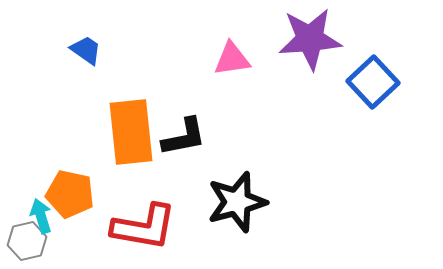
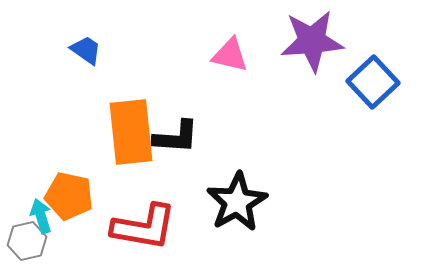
purple star: moved 2 px right, 2 px down
pink triangle: moved 2 px left, 4 px up; rotated 21 degrees clockwise
black L-shape: moved 8 px left; rotated 15 degrees clockwise
orange pentagon: moved 1 px left, 2 px down
black star: rotated 14 degrees counterclockwise
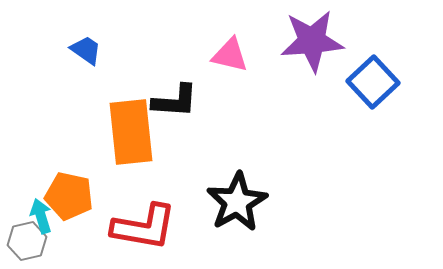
black L-shape: moved 1 px left, 36 px up
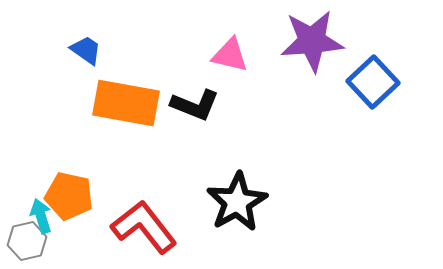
black L-shape: moved 20 px right, 4 px down; rotated 18 degrees clockwise
orange rectangle: moved 5 px left, 29 px up; rotated 74 degrees counterclockwise
red L-shape: rotated 138 degrees counterclockwise
